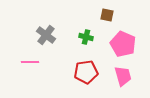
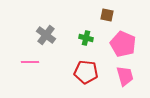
green cross: moved 1 px down
red pentagon: rotated 15 degrees clockwise
pink trapezoid: moved 2 px right
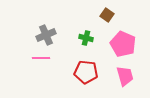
brown square: rotated 24 degrees clockwise
gray cross: rotated 30 degrees clockwise
pink line: moved 11 px right, 4 px up
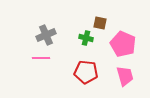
brown square: moved 7 px left, 8 px down; rotated 24 degrees counterclockwise
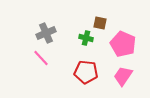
gray cross: moved 2 px up
pink line: rotated 48 degrees clockwise
pink trapezoid: moved 2 px left; rotated 130 degrees counterclockwise
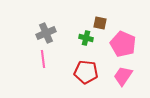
pink line: moved 2 px right, 1 px down; rotated 36 degrees clockwise
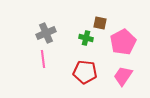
pink pentagon: moved 2 px up; rotated 20 degrees clockwise
red pentagon: moved 1 px left
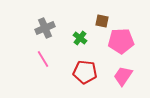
brown square: moved 2 px right, 2 px up
gray cross: moved 1 px left, 5 px up
green cross: moved 6 px left; rotated 24 degrees clockwise
pink pentagon: moved 2 px left, 1 px up; rotated 25 degrees clockwise
pink line: rotated 24 degrees counterclockwise
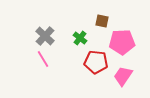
gray cross: moved 8 px down; rotated 24 degrees counterclockwise
pink pentagon: moved 1 px right, 1 px down
red pentagon: moved 11 px right, 10 px up
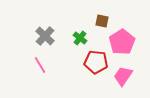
pink pentagon: rotated 30 degrees counterclockwise
pink line: moved 3 px left, 6 px down
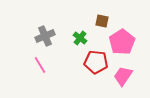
gray cross: rotated 24 degrees clockwise
